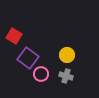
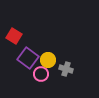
yellow circle: moved 19 px left, 5 px down
gray cross: moved 7 px up
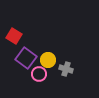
purple square: moved 2 px left
pink circle: moved 2 px left
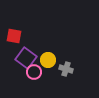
red square: rotated 21 degrees counterclockwise
pink circle: moved 5 px left, 2 px up
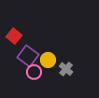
red square: rotated 28 degrees clockwise
purple square: moved 2 px right, 2 px up
gray cross: rotated 24 degrees clockwise
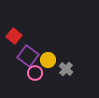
pink circle: moved 1 px right, 1 px down
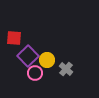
red square: moved 2 px down; rotated 35 degrees counterclockwise
purple square: rotated 10 degrees clockwise
yellow circle: moved 1 px left
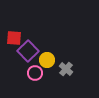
purple square: moved 5 px up
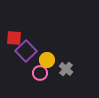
purple square: moved 2 px left
pink circle: moved 5 px right
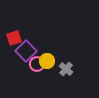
red square: rotated 21 degrees counterclockwise
yellow circle: moved 1 px down
pink circle: moved 3 px left, 9 px up
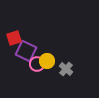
purple square: rotated 20 degrees counterclockwise
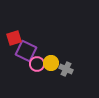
yellow circle: moved 4 px right, 2 px down
gray cross: rotated 16 degrees counterclockwise
